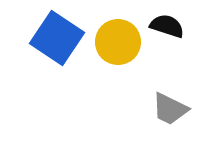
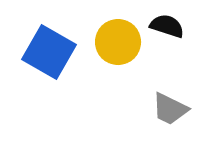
blue square: moved 8 px left, 14 px down; rotated 4 degrees counterclockwise
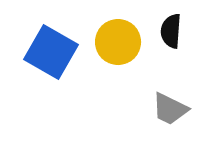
black semicircle: moved 4 px right, 5 px down; rotated 104 degrees counterclockwise
blue square: moved 2 px right
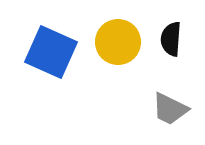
black semicircle: moved 8 px down
blue square: rotated 6 degrees counterclockwise
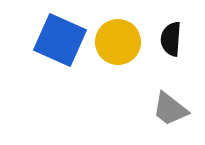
blue square: moved 9 px right, 12 px up
gray trapezoid: rotated 12 degrees clockwise
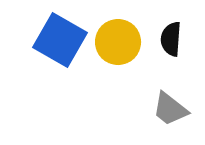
blue square: rotated 6 degrees clockwise
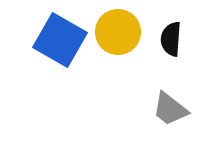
yellow circle: moved 10 px up
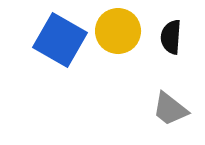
yellow circle: moved 1 px up
black semicircle: moved 2 px up
